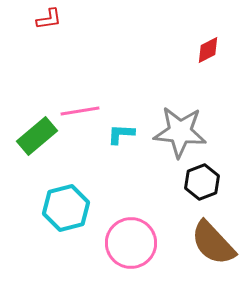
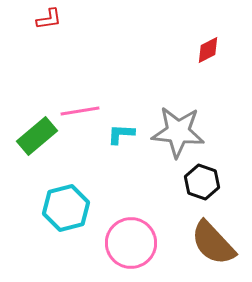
gray star: moved 2 px left
black hexagon: rotated 20 degrees counterclockwise
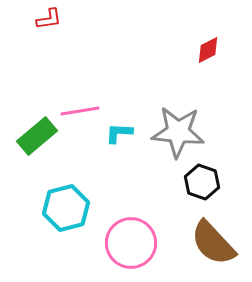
cyan L-shape: moved 2 px left, 1 px up
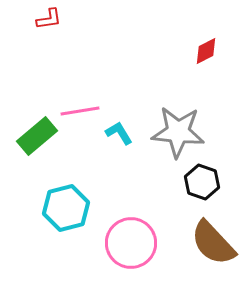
red diamond: moved 2 px left, 1 px down
cyan L-shape: rotated 56 degrees clockwise
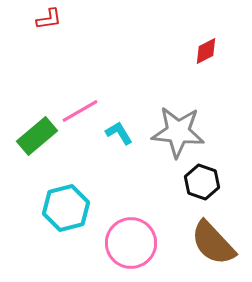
pink line: rotated 21 degrees counterclockwise
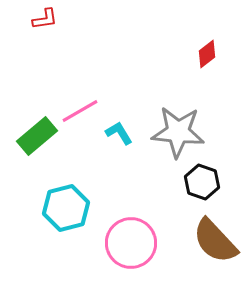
red L-shape: moved 4 px left
red diamond: moved 1 px right, 3 px down; rotated 12 degrees counterclockwise
brown semicircle: moved 2 px right, 2 px up
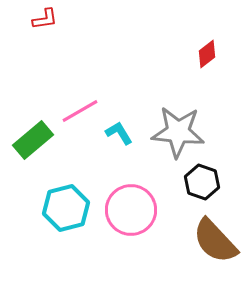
green rectangle: moved 4 px left, 4 px down
pink circle: moved 33 px up
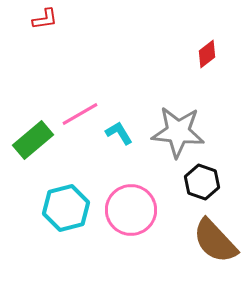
pink line: moved 3 px down
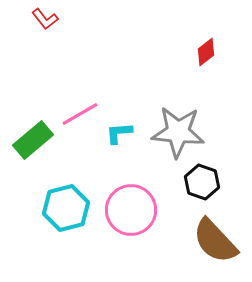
red L-shape: rotated 60 degrees clockwise
red diamond: moved 1 px left, 2 px up
cyan L-shape: rotated 64 degrees counterclockwise
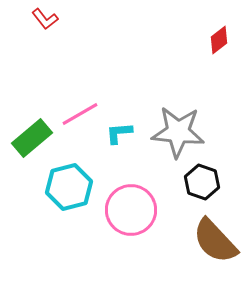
red diamond: moved 13 px right, 12 px up
green rectangle: moved 1 px left, 2 px up
cyan hexagon: moved 3 px right, 21 px up
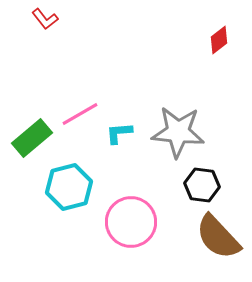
black hexagon: moved 3 px down; rotated 12 degrees counterclockwise
pink circle: moved 12 px down
brown semicircle: moved 3 px right, 4 px up
